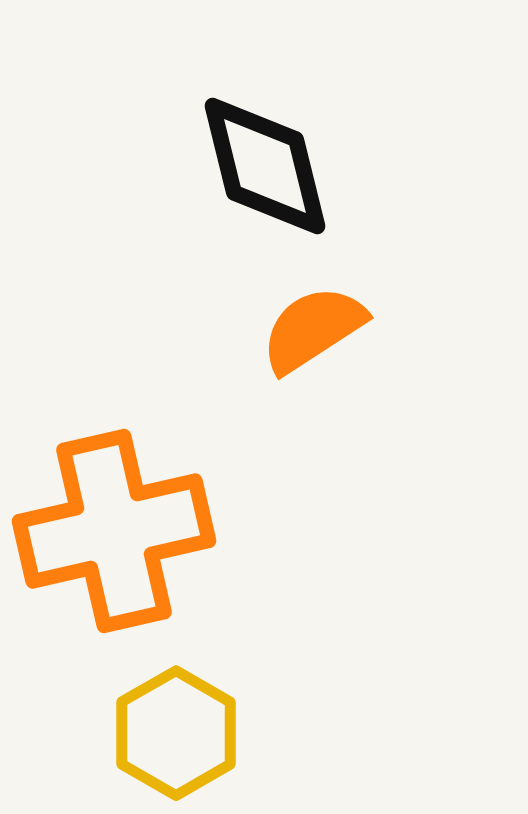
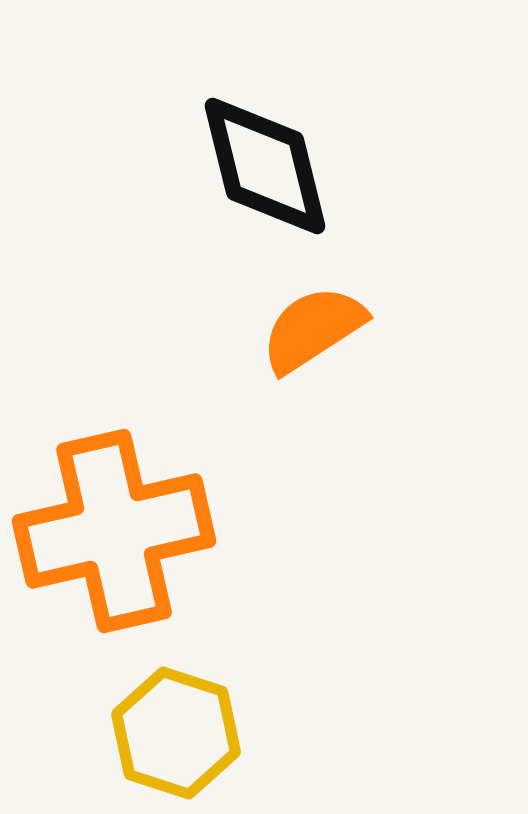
yellow hexagon: rotated 12 degrees counterclockwise
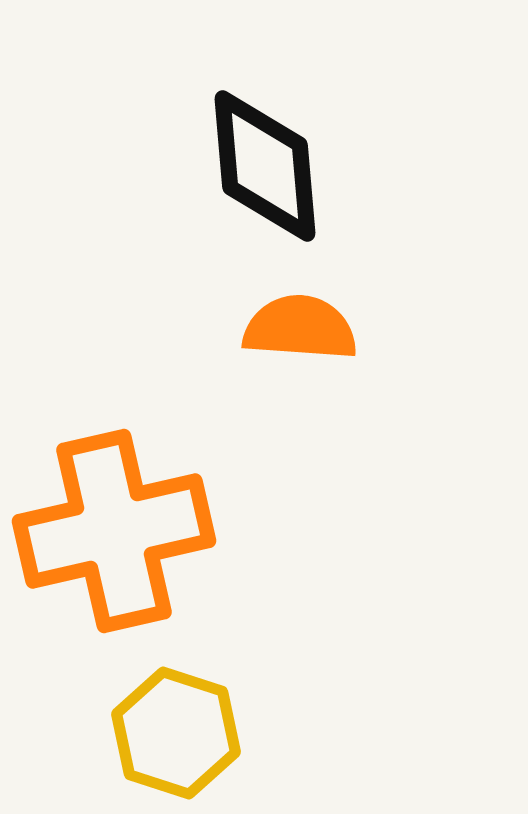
black diamond: rotated 9 degrees clockwise
orange semicircle: moved 13 px left, 1 px up; rotated 37 degrees clockwise
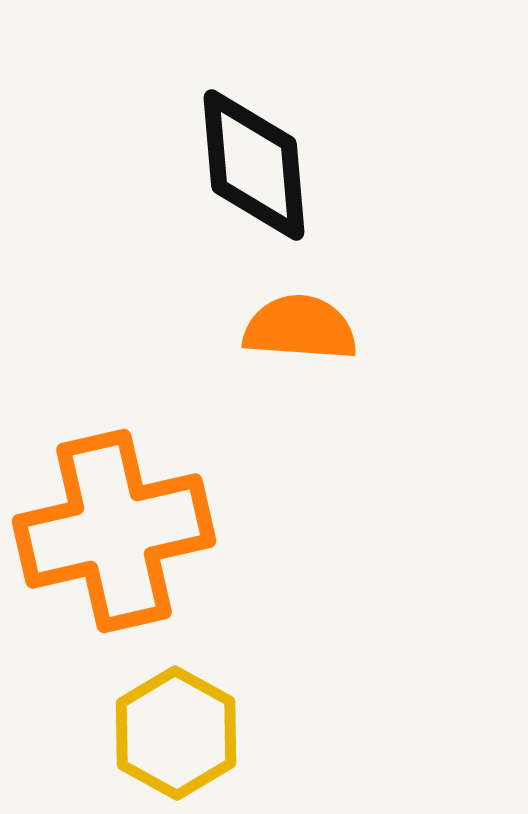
black diamond: moved 11 px left, 1 px up
yellow hexagon: rotated 11 degrees clockwise
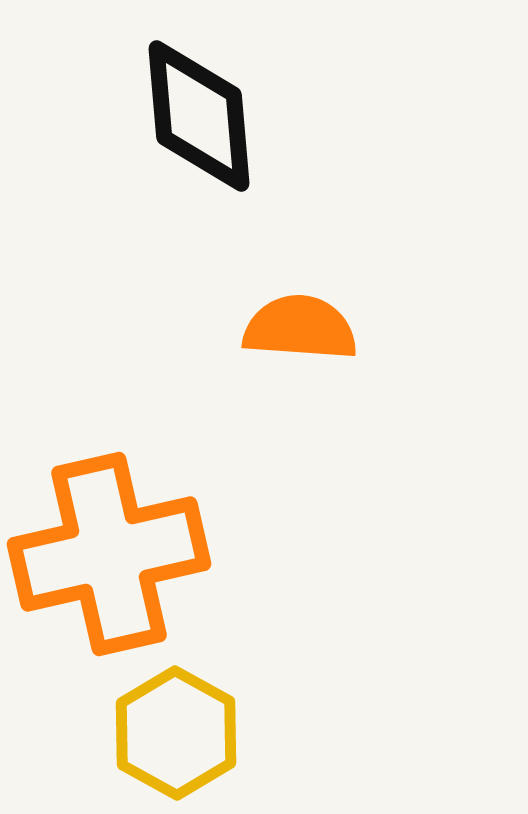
black diamond: moved 55 px left, 49 px up
orange cross: moved 5 px left, 23 px down
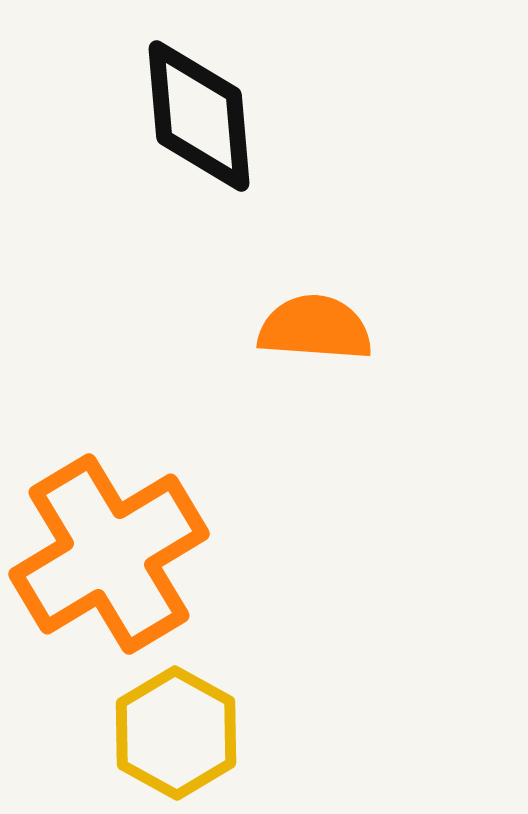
orange semicircle: moved 15 px right
orange cross: rotated 18 degrees counterclockwise
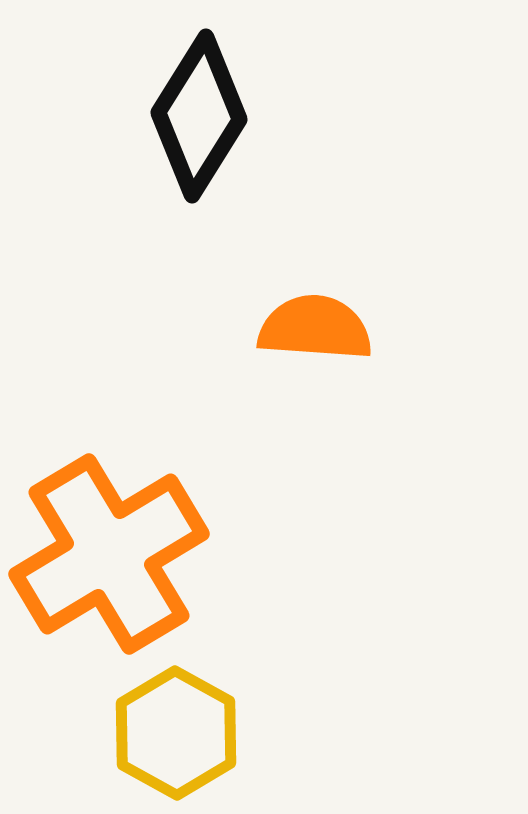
black diamond: rotated 37 degrees clockwise
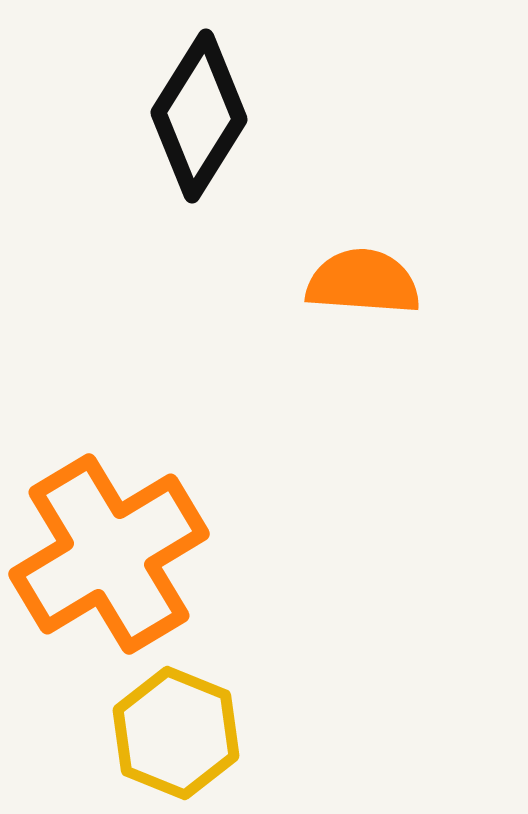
orange semicircle: moved 48 px right, 46 px up
yellow hexagon: rotated 7 degrees counterclockwise
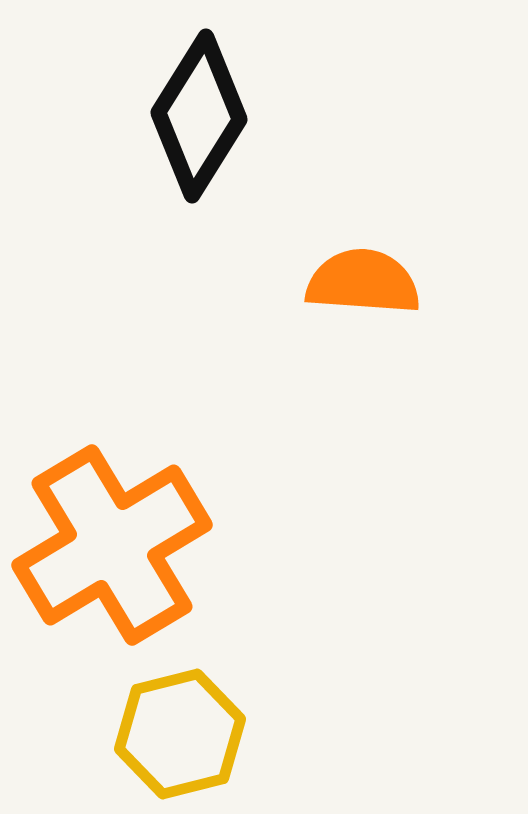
orange cross: moved 3 px right, 9 px up
yellow hexagon: moved 4 px right, 1 px down; rotated 24 degrees clockwise
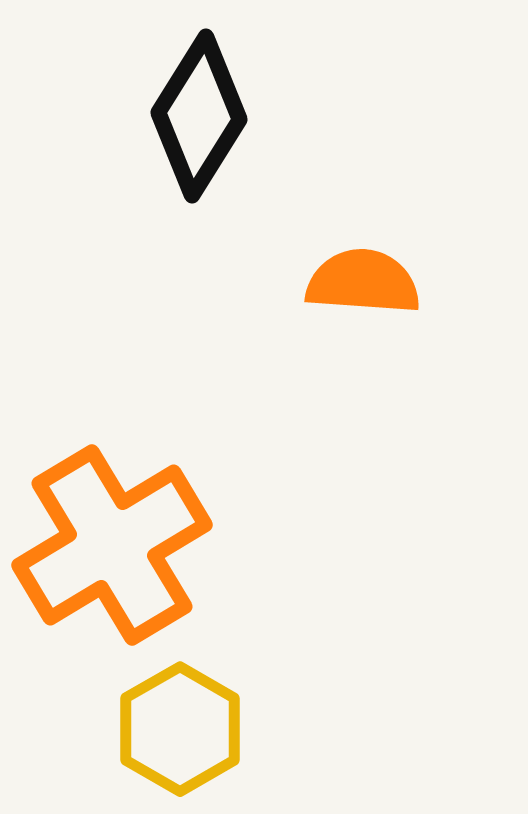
yellow hexagon: moved 5 px up; rotated 16 degrees counterclockwise
